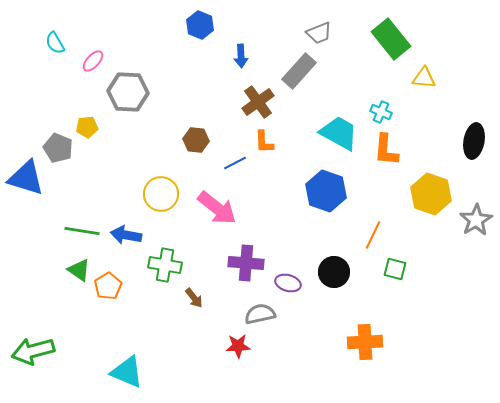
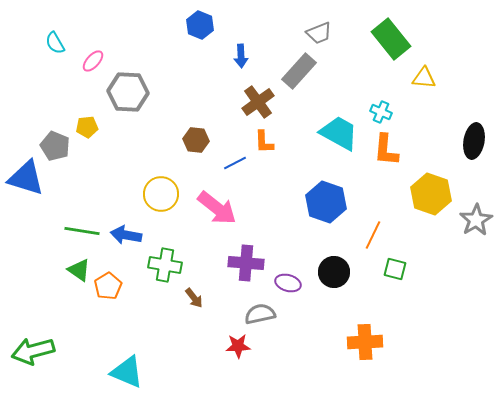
gray pentagon at (58, 148): moved 3 px left, 2 px up
blue hexagon at (326, 191): moved 11 px down
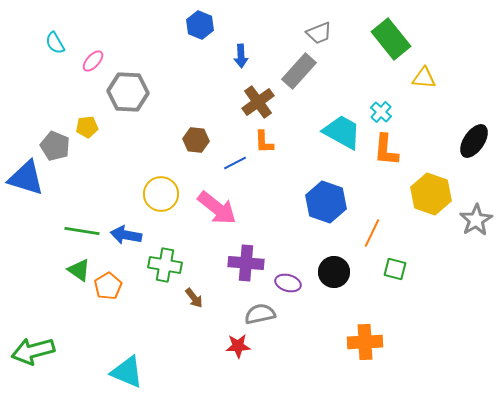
cyan cross at (381, 112): rotated 20 degrees clockwise
cyan trapezoid at (339, 133): moved 3 px right, 1 px up
black ellipse at (474, 141): rotated 24 degrees clockwise
orange line at (373, 235): moved 1 px left, 2 px up
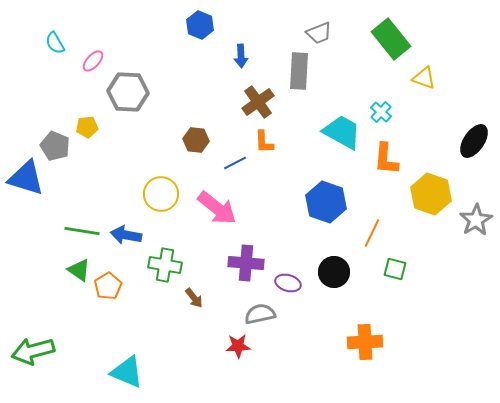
gray rectangle at (299, 71): rotated 39 degrees counterclockwise
yellow triangle at (424, 78): rotated 15 degrees clockwise
orange L-shape at (386, 150): moved 9 px down
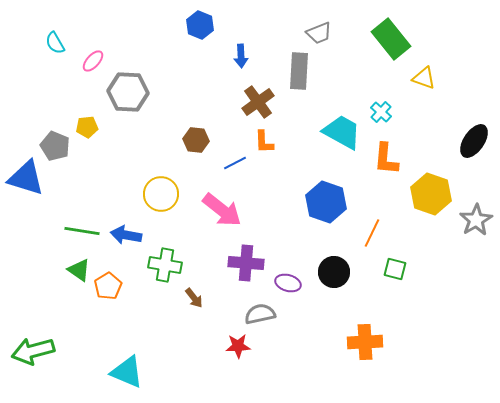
pink arrow at (217, 208): moved 5 px right, 2 px down
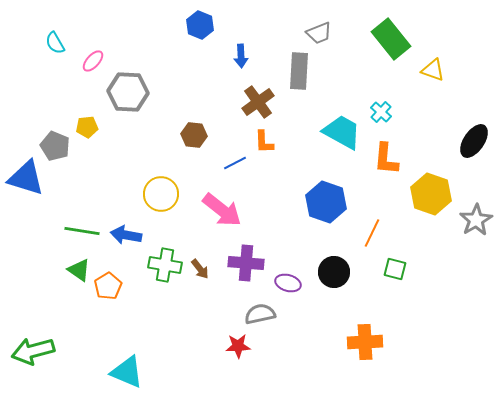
yellow triangle at (424, 78): moved 9 px right, 8 px up
brown hexagon at (196, 140): moved 2 px left, 5 px up
brown arrow at (194, 298): moved 6 px right, 29 px up
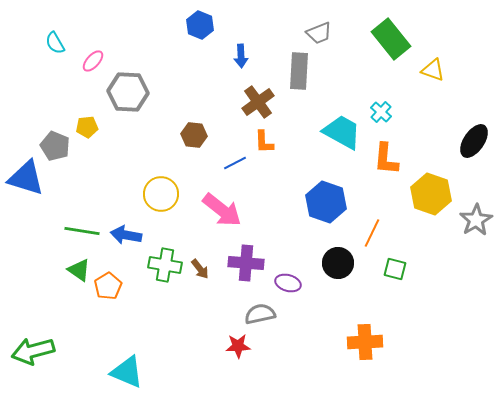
black circle at (334, 272): moved 4 px right, 9 px up
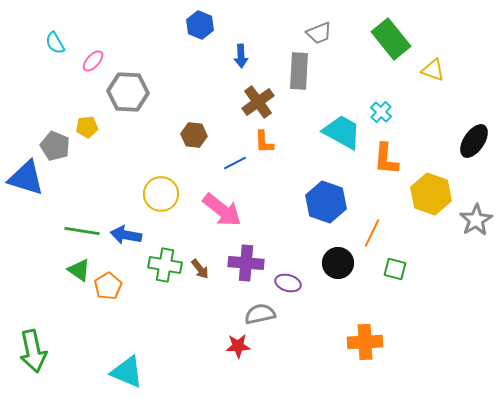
green arrow at (33, 351): rotated 87 degrees counterclockwise
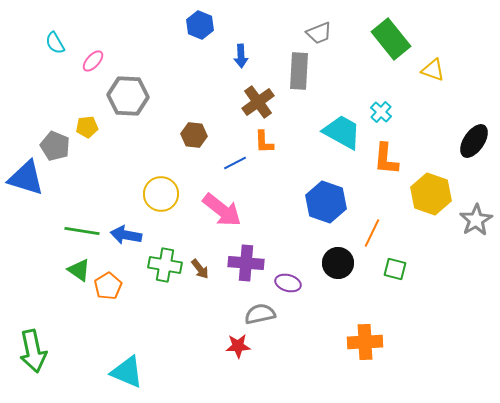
gray hexagon at (128, 92): moved 4 px down
